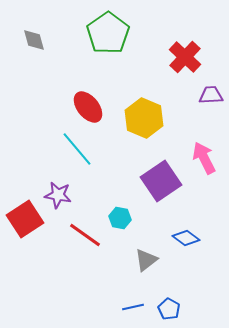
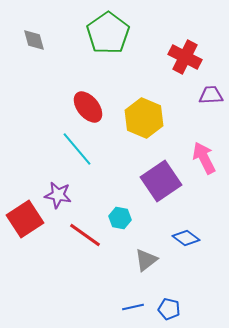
red cross: rotated 16 degrees counterclockwise
blue pentagon: rotated 15 degrees counterclockwise
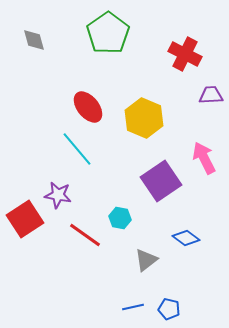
red cross: moved 3 px up
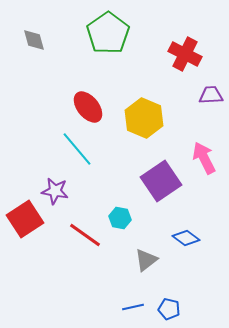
purple star: moved 3 px left, 4 px up
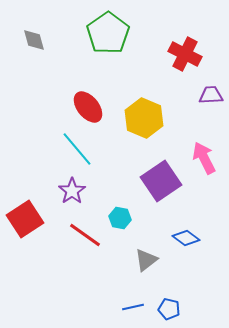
purple star: moved 17 px right; rotated 28 degrees clockwise
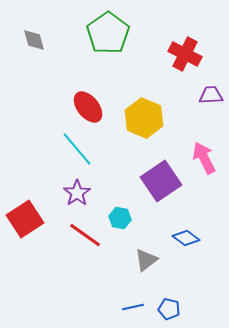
purple star: moved 5 px right, 2 px down
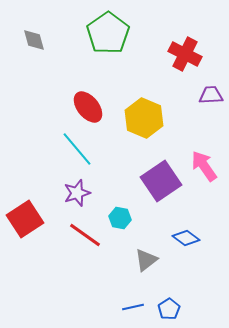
pink arrow: moved 8 px down; rotated 8 degrees counterclockwise
purple star: rotated 16 degrees clockwise
blue pentagon: rotated 25 degrees clockwise
